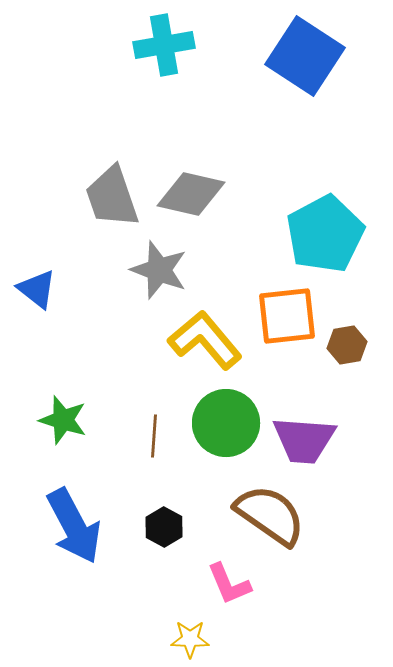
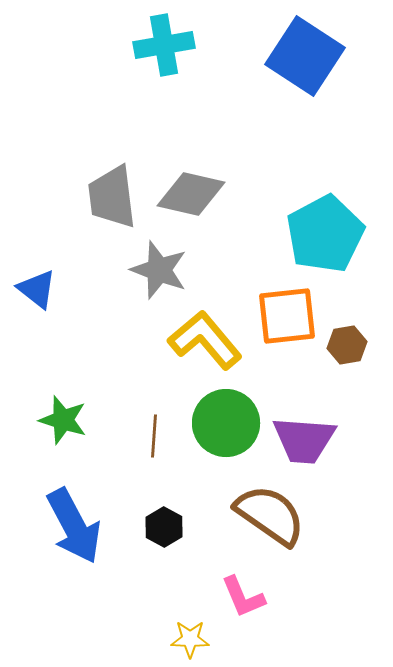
gray trapezoid: rotated 12 degrees clockwise
pink L-shape: moved 14 px right, 13 px down
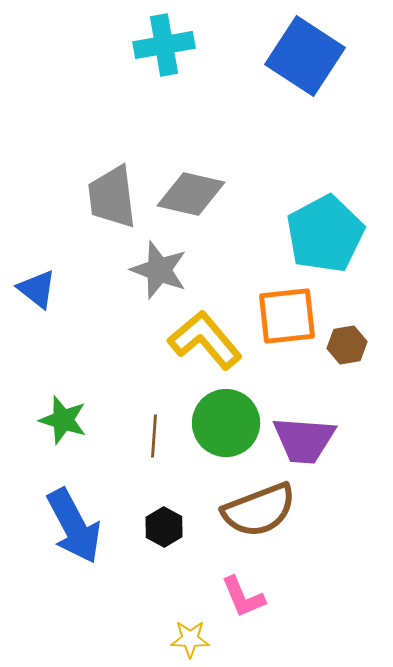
brown semicircle: moved 11 px left, 5 px up; rotated 124 degrees clockwise
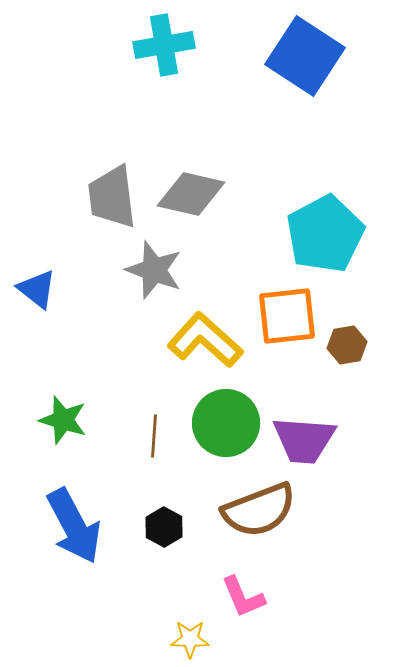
gray star: moved 5 px left
yellow L-shape: rotated 8 degrees counterclockwise
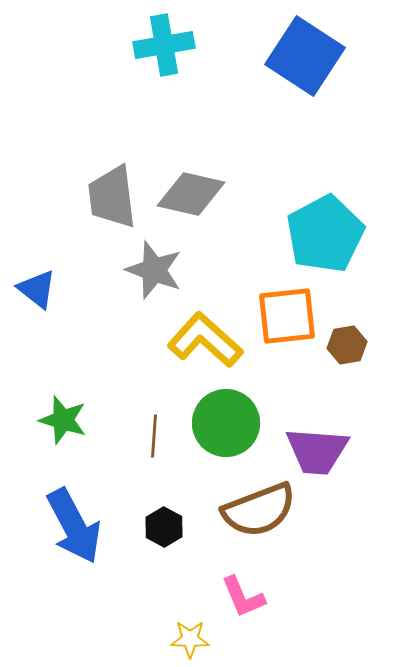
purple trapezoid: moved 13 px right, 11 px down
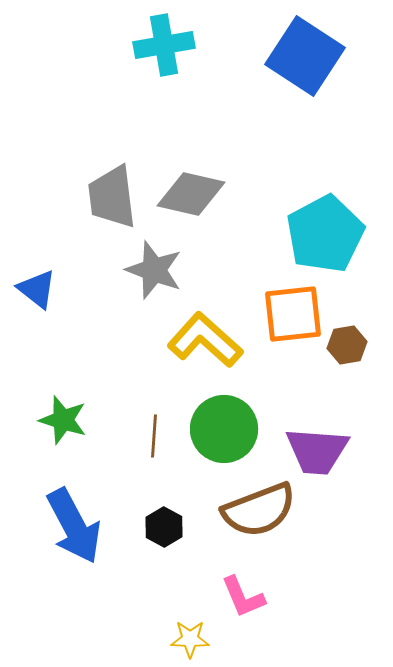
orange square: moved 6 px right, 2 px up
green circle: moved 2 px left, 6 px down
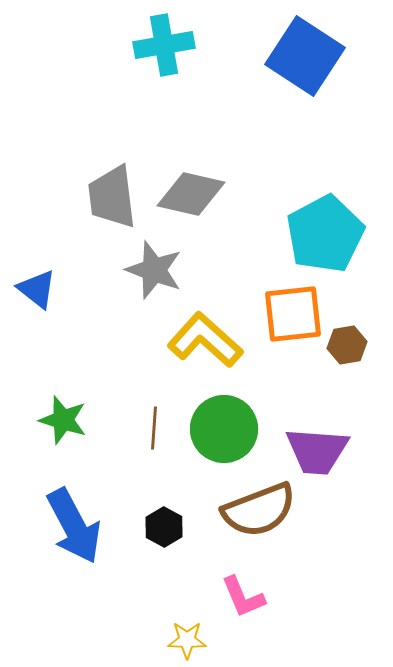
brown line: moved 8 px up
yellow star: moved 3 px left, 1 px down
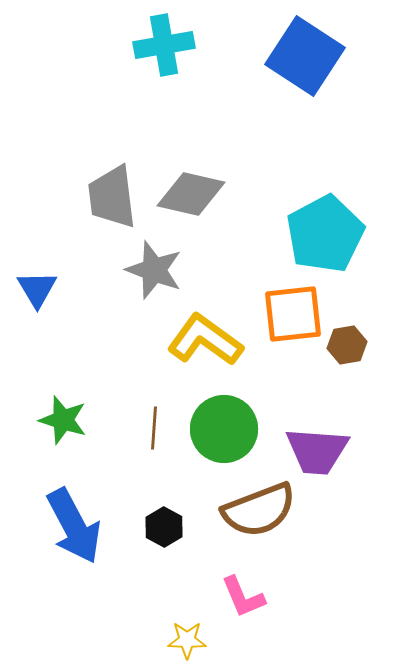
blue triangle: rotated 21 degrees clockwise
yellow L-shape: rotated 6 degrees counterclockwise
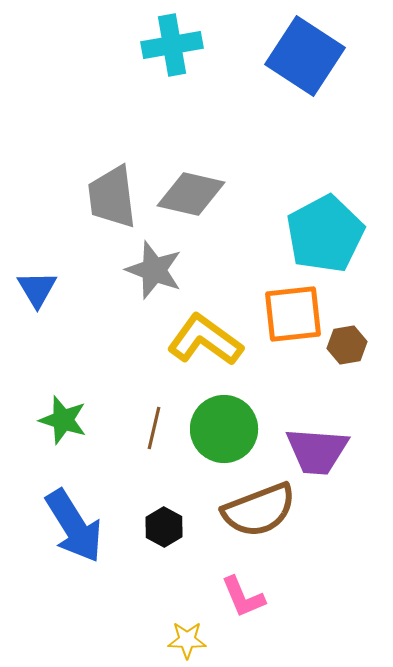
cyan cross: moved 8 px right
brown line: rotated 9 degrees clockwise
blue arrow: rotated 4 degrees counterclockwise
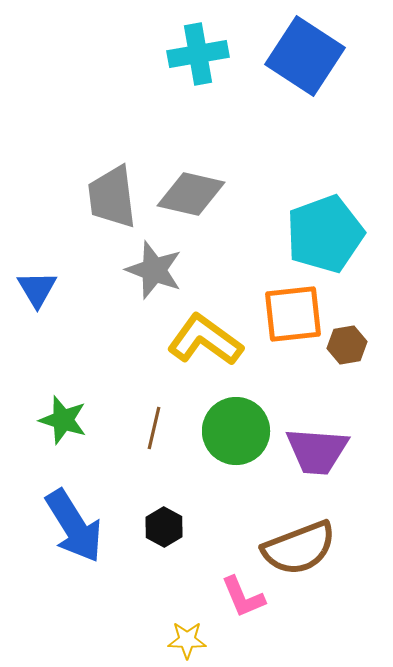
cyan cross: moved 26 px right, 9 px down
cyan pentagon: rotated 8 degrees clockwise
green circle: moved 12 px right, 2 px down
brown semicircle: moved 40 px right, 38 px down
